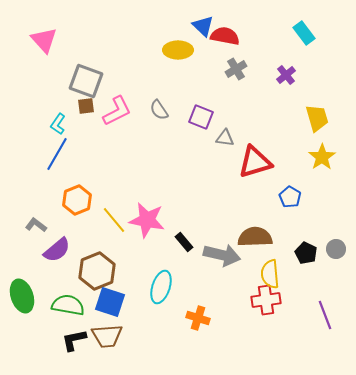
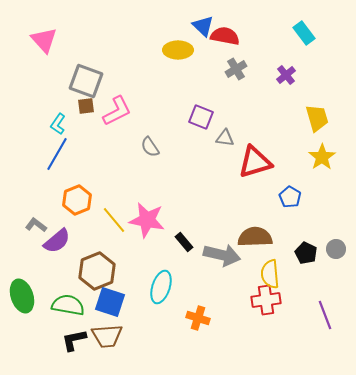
gray semicircle: moved 9 px left, 37 px down
purple semicircle: moved 9 px up
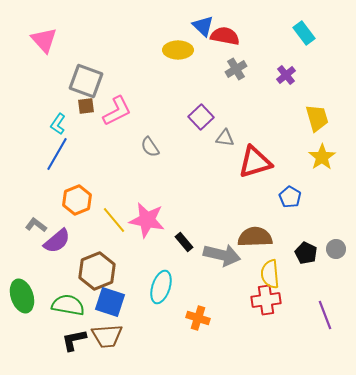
purple square: rotated 25 degrees clockwise
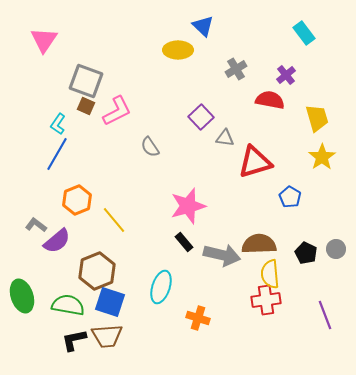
red semicircle: moved 45 px right, 64 px down
pink triangle: rotated 16 degrees clockwise
brown square: rotated 30 degrees clockwise
pink star: moved 41 px right, 14 px up; rotated 27 degrees counterclockwise
brown semicircle: moved 4 px right, 7 px down
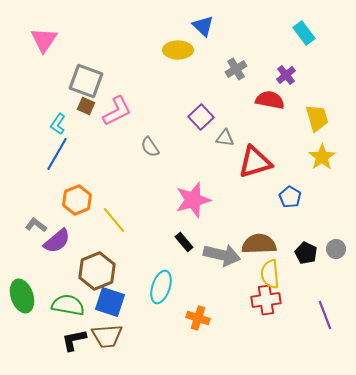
pink star: moved 5 px right, 6 px up
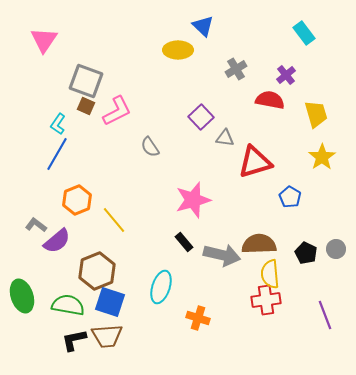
yellow trapezoid: moved 1 px left, 4 px up
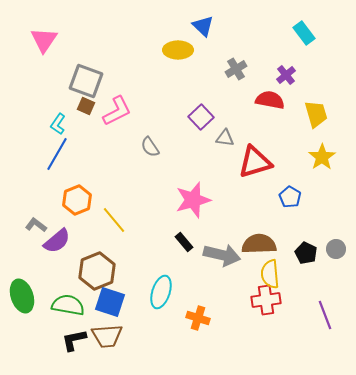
cyan ellipse: moved 5 px down
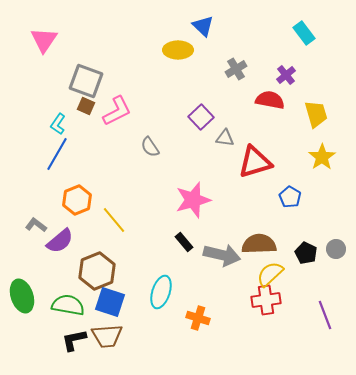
purple semicircle: moved 3 px right
yellow semicircle: rotated 52 degrees clockwise
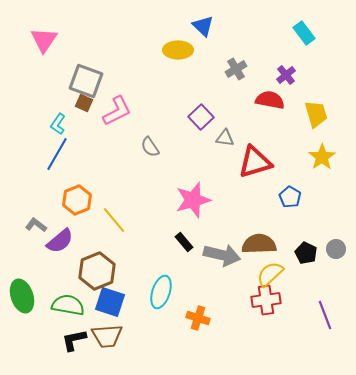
brown square: moved 2 px left, 3 px up
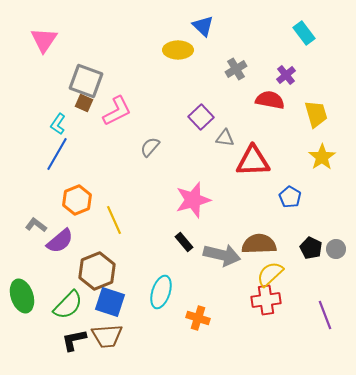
gray semicircle: rotated 75 degrees clockwise
red triangle: moved 2 px left, 1 px up; rotated 15 degrees clockwise
yellow line: rotated 16 degrees clockwise
black pentagon: moved 5 px right, 5 px up
green semicircle: rotated 124 degrees clockwise
